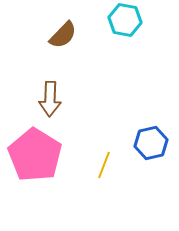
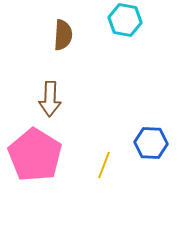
brown semicircle: rotated 40 degrees counterclockwise
blue hexagon: rotated 16 degrees clockwise
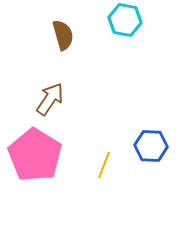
brown semicircle: rotated 20 degrees counterclockwise
brown arrow: rotated 148 degrees counterclockwise
blue hexagon: moved 3 px down
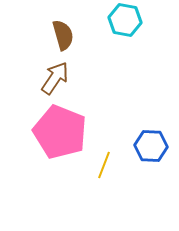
brown arrow: moved 5 px right, 21 px up
pink pentagon: moved 25 px right, 23 px up; rotated 10 degrees counterclockwise
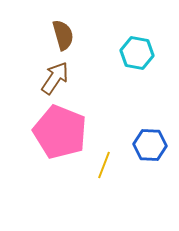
cyan hexagon: moved 12 px right, 33 px down
blue hexagon: moved 1 px left, 1 px up
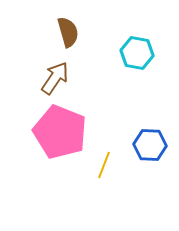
brown semicircle: moved 5 px right, 3 px up
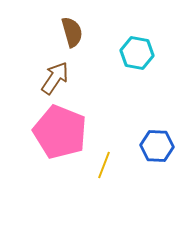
brown semicircle: moved 4 px right
blue hexagon: moved 7 px right, 1 px down
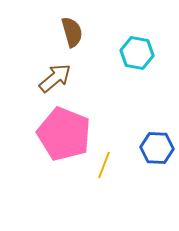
brown arrow: rotated 16 degrees clockwise
pink pentagon: moved 4 px right, 2 px down
blue hexagon: moved 2 px down
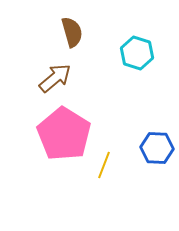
cyan hexagon: rotated 8 degrees clockwise
pink pentagon: rotated 10 degrees clockwise
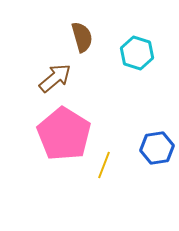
brown semicircle: moved 10 px right, 5 px down
blue hexagon: rotated 12 degrees counterclockwise
